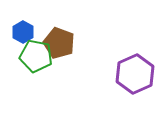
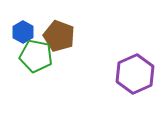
brown pentagon: moved 7 px up
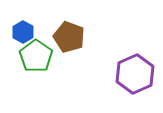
brown pentagon: moved 10 px right, 1 px down
green pentagon: rotated 24 degrees clockwise
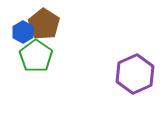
brown pentagon: moved 25 px left, 13 px up; rotated 12 degrees clockwise
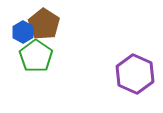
purple hexagon: rotated 12 degrees counterclockwise
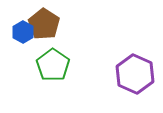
green pentagon: moved 17 px right, 9 px down
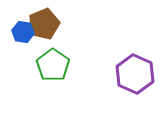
brown pentagon: rotated 16 degrees clockwise
blue hexagon: rotated 20 degrees counterclockwise
